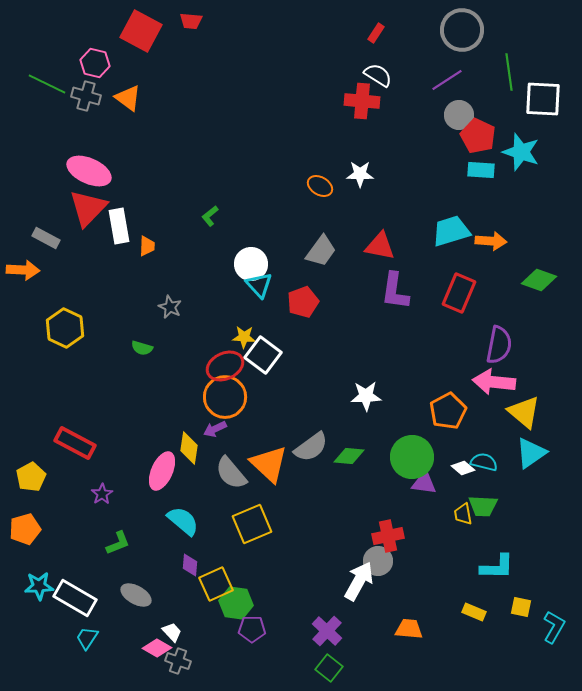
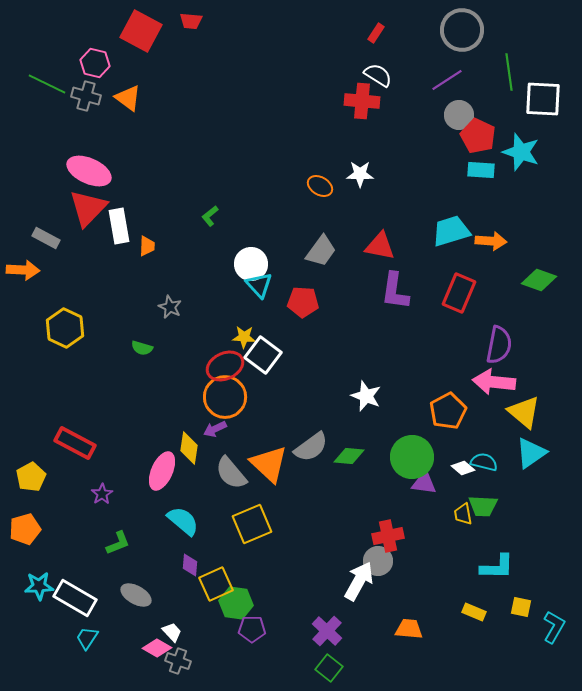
red pentagon at (303, 302): rotated 24 degrees clockwise
white star at (366, 396): rotated 24 degrees clockwise
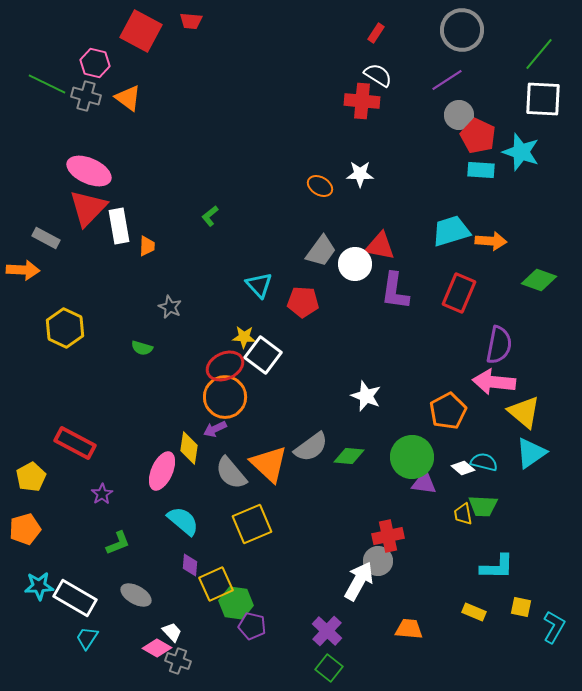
green line at (509, 72): moved 30 px right, 18 px up; rotated 48 degrees clockwise
white circle at (251, 264): moved 104 px right
purple pentagon at (252, 629): moved 3 px up; rotated 12 degrees clockwise
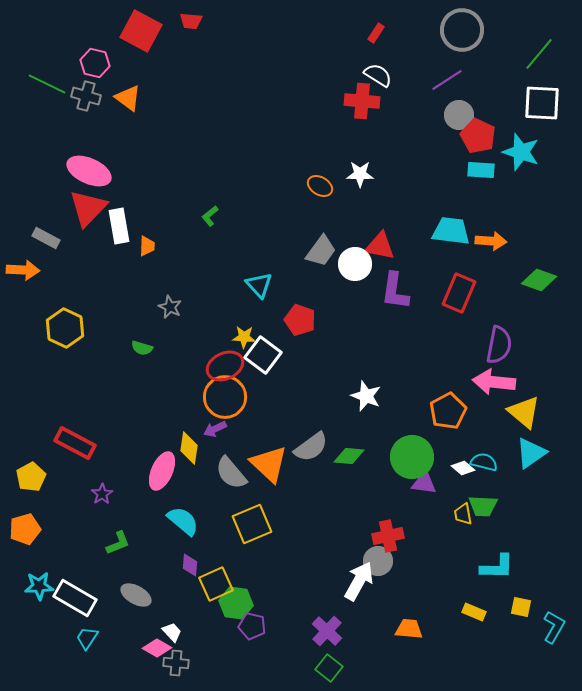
white square at (543, 99): moved 1 px left, 4 px down
cyan trapezoid at (451, 231): rotated 24 degrees clockwise
red pentagon at (303, 302): moved 3 px left, 18 px down; rotated 16 degrees clockwise
gray cross at (178, 661): moved 2 px left, 2 px down; rotated 15 degrees counterclockwise
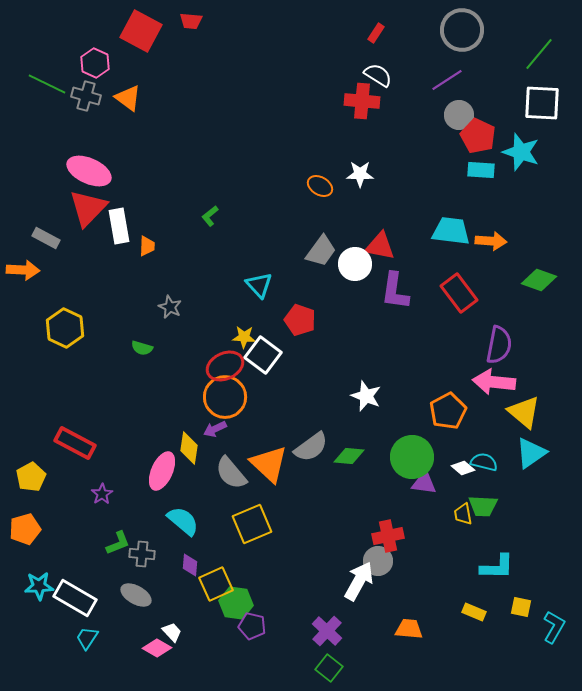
pink hexagon at (95, 63): rotated 12 degrees clockwise
red rectangle at (459, 293): rotated 60 degrees counterclockwise
gray cross at (176, 663): moved 34 px left, 109 px up
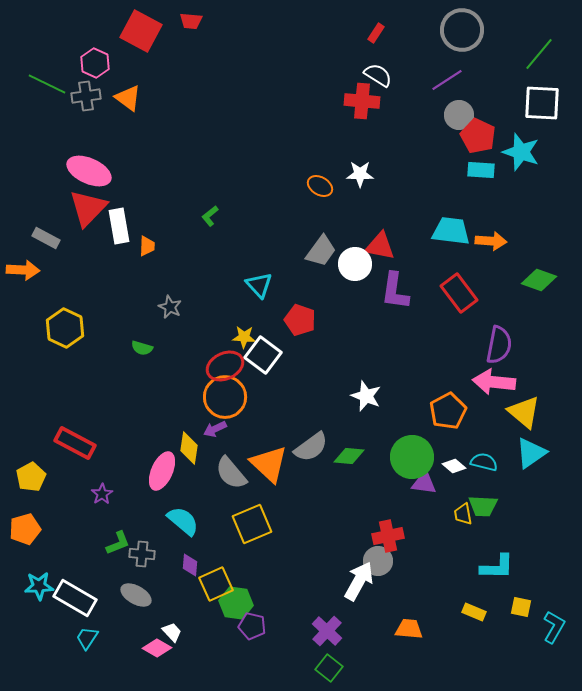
gray cross at (86, 96): rotated 24 degrees counterclockwise
white diamond at (463, 468): moved 9 px left, 2 px up
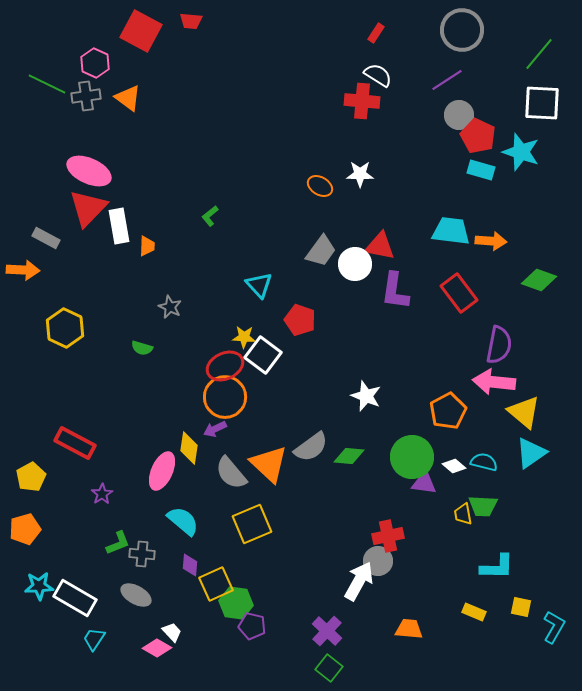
cyan rectangle at (481, 170): rotated 12 degrees clockwise
cyan trapezoid at (87, 638): moved 7 px right, 1 px down
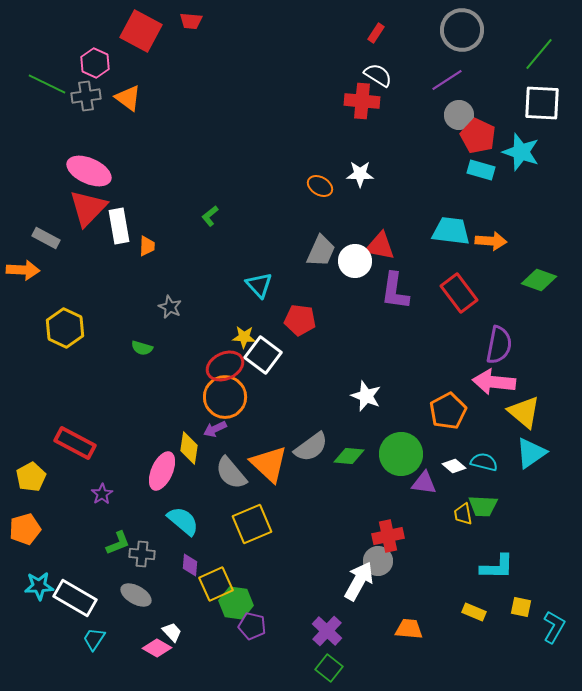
gray trapezoid at (321, 251): rotated 12 degrees counterclockwise
white circle at (355, 264): moved 3 px up
red pentagon at (300, 320): rotated 12 degrees counterclockwise
green circle at (412, 457): moved 11 px left, 3 px up
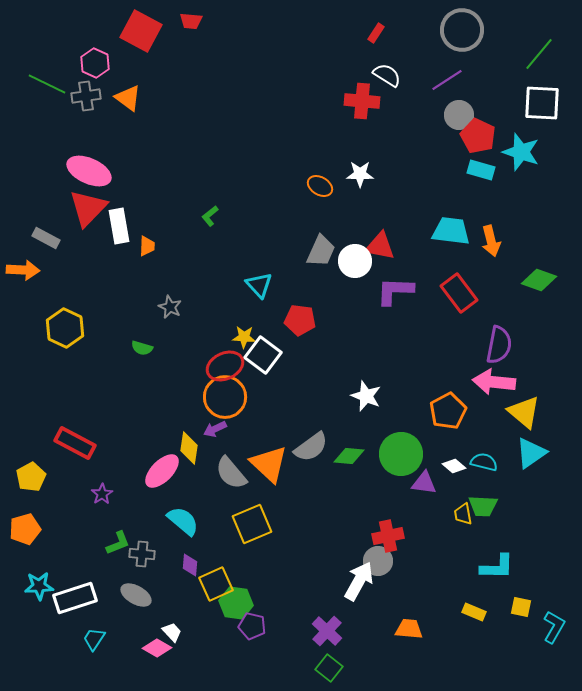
white semicircle at (378, 75): moved 9 px right
orange arrow at (491, 241): rotated 72 degrees clockwise
purple L-shape at (395, 291): rotated 84 degrees clockwise
pink ellipse at (162, 471): rotated 21 degrees clockwise
white rectangle at (75, 598): rotated 48 degrees counterclockwise
